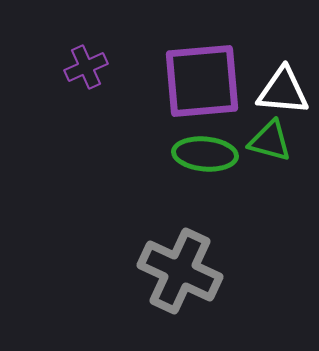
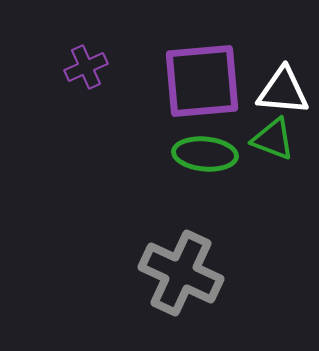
green triangle: moved 3 px right, 2 px up; rotated 6 degrees clockwise
gray cross: moved 1 px right, 2 px down
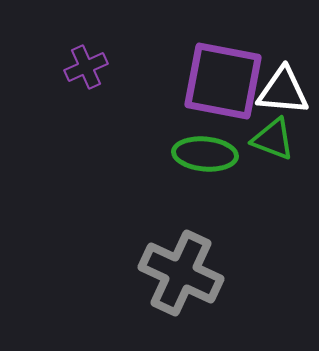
purple square: moved 21 px right; rotated 16 degrees clockwise
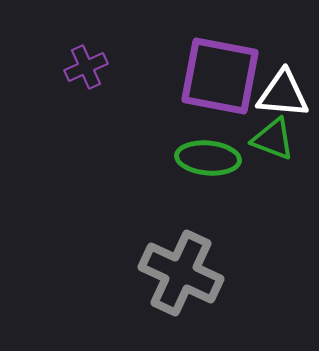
purple square: moved 3 px left, 5 px up
white triangle: moved 3 px down
green ellipse: moved 3 px right, 4 px down
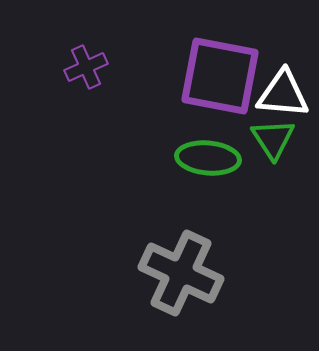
green triangle: rotated 36 degrees clockwise
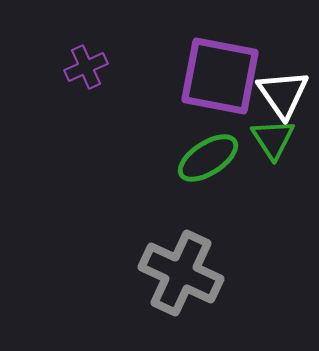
white triangle: rotated 50 degrees clockwise
green ellipse: rotated 38 degrees counterclockwise
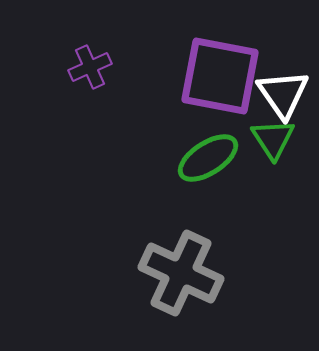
purple cross: moved 4 px right
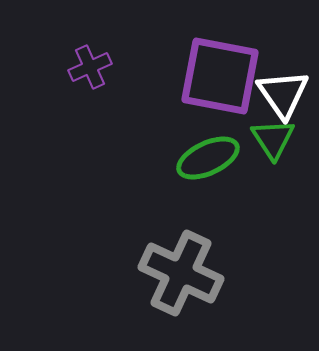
green ellipse: rotated 8 degrees clockwise
